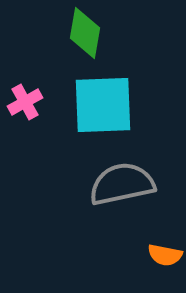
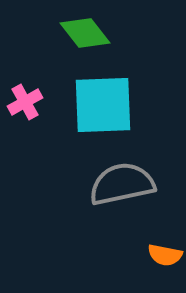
green diamond: rotated 48 degrees counterclockwise
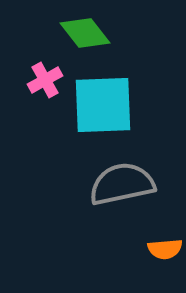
pink cross: moved 20 px right, 22 px up
orange semicircle: moved 6 px up; rotated 16 degrees counterclockwise
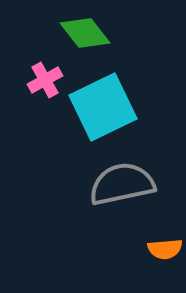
cyan square: moved 2 px down; rotated 24 degrees counterclockwise
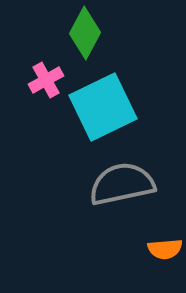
green diamond: rotated 66 degrees clockwise
pink cross: moved 1 px right
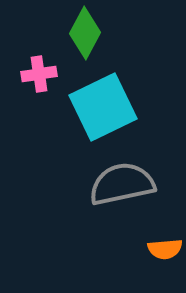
pink cross: moved 7 px left, 6 px up; rotated 20 degrees clockwise
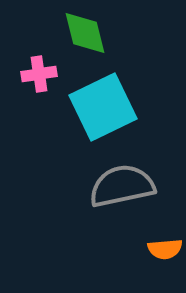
green diamond: rotated 42 degrees counterclockwise
gray semicircle: moved 2 px down
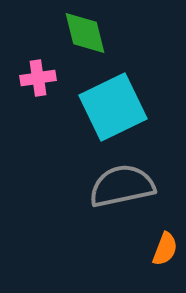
pink cross: moved 1 px left, 4 px down
cyan square: moved 10 px right
orange semicircle: rotated 64 degrees counterclockwise
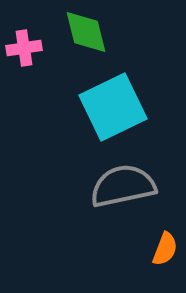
green diamond: moved 1 px right, 1 px up
pink cross: moved 14 px left, 30 px up
gray semicircle: moved 1 px right
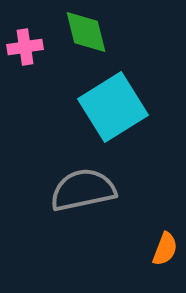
pink cross: moved 1 px right, 1 px up
cyan square: rotated 6 degrees counterclockwise
gray semicircle: moved 40 px left, 4 px down
